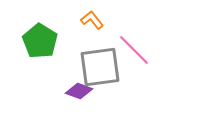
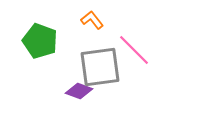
green pentagon: rotated 12 degrees counterclockwise
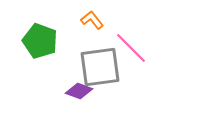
pink line: moved 3 px left, 2 px up
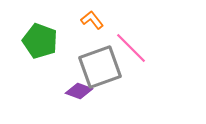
gray square: rotated 12 degrees counterclockwise
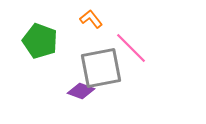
orange L-shape: moved 1 px left, 1 px up
gray square: moved 1 px right, 1 px down; rotated 9 degrees clockwise
purple diamond: moved 2 px right
